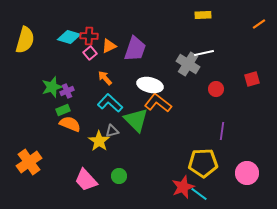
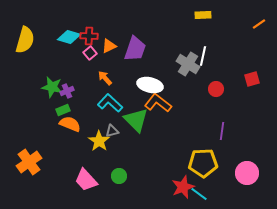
white line: moved 1 px left, 3 px down; rotated 66 degrees counterclockwise
green star: rotated 30 degrees clockwise
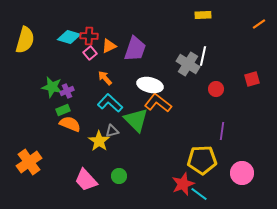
yellow pentagon: moved 1 px left, 3 px up
pink circle: moved 5 px left
red star: moved 3 px up
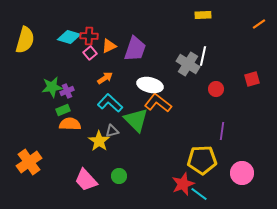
orange arrow: rotated 98 degrees clockwise
green star: rotated 20 degrees counterclockwise
orange semicircle: rotated 20 degrees counterclockwise
